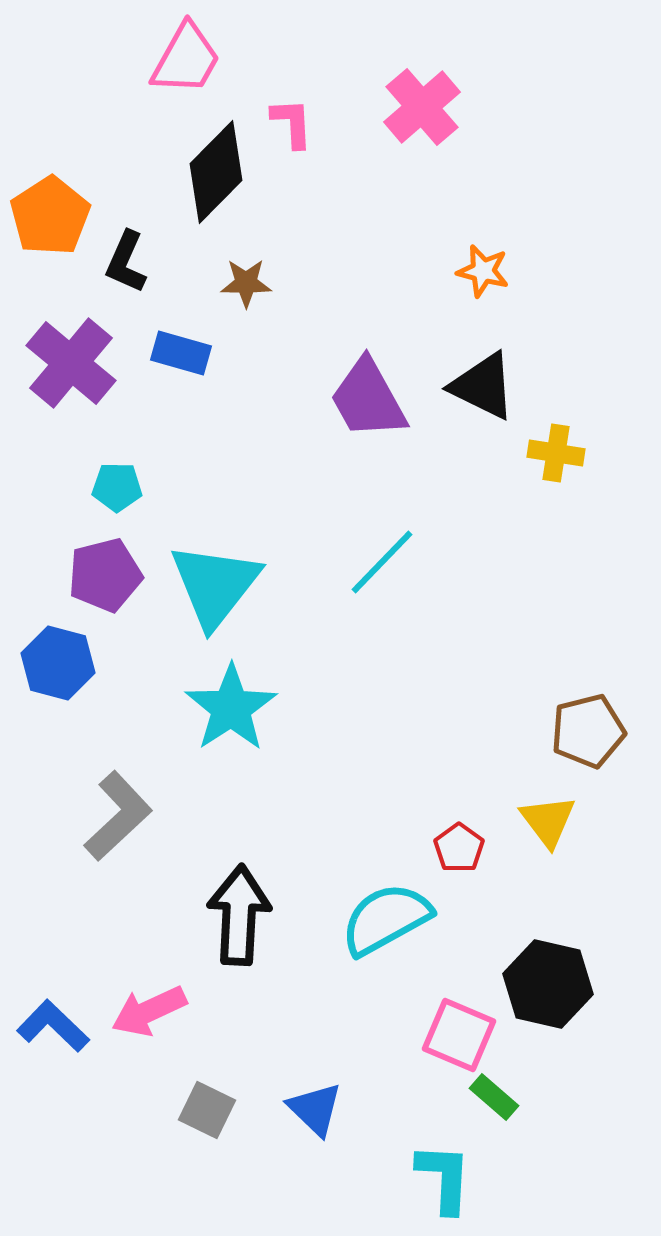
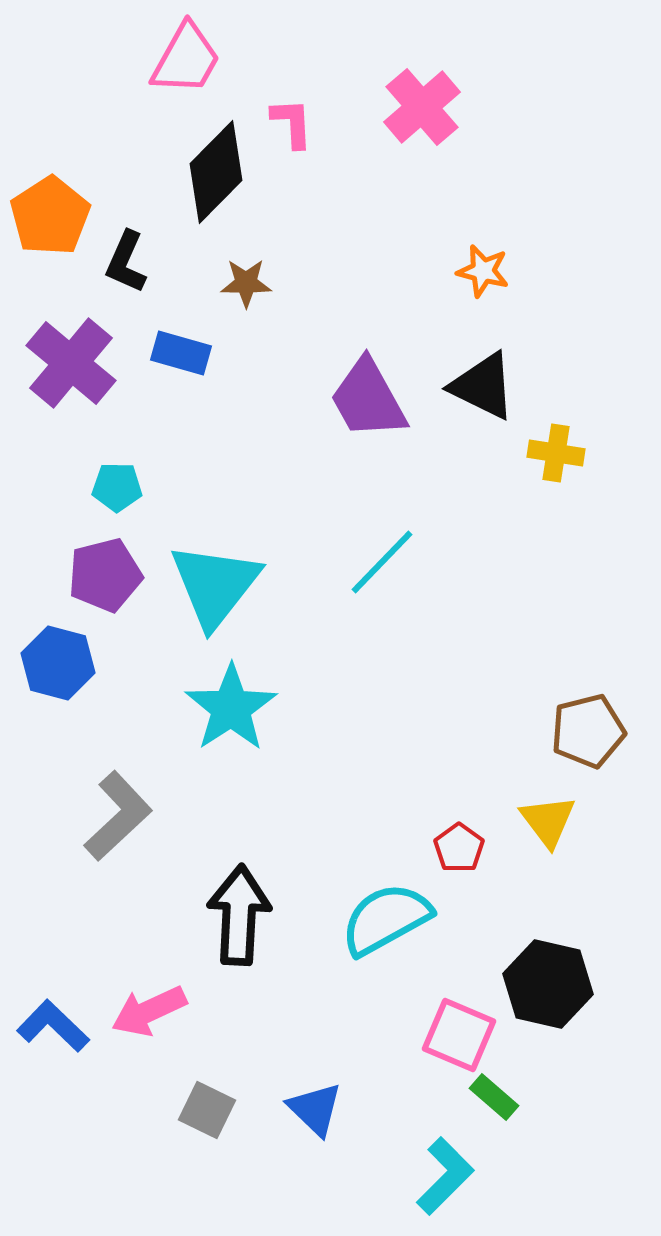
cyan L-shape: moved 1 px right, 2 px up; rotated 42 degrees clockwise
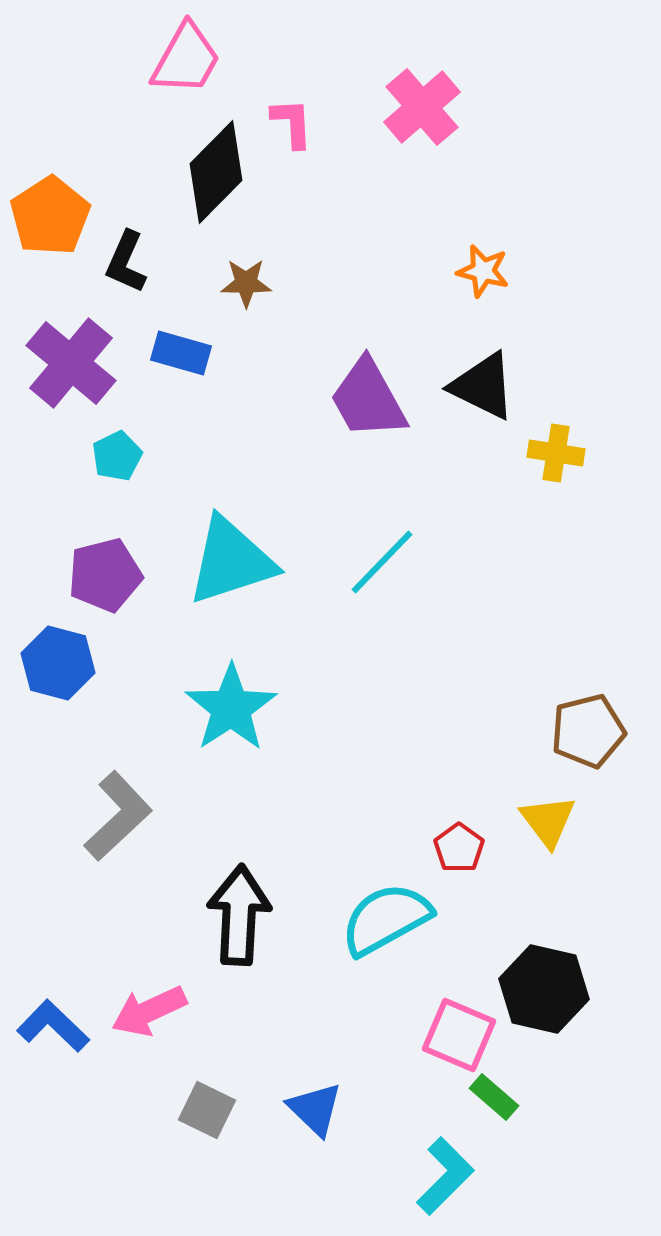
cyan pentagon: moved 31 px up; rotated 27 degrees counterclockwise
cyan triangle: moved 16 px right, 24 px up; rotated 34 degrees clockwise
black hexagon: moved 4 px left, 5 px down
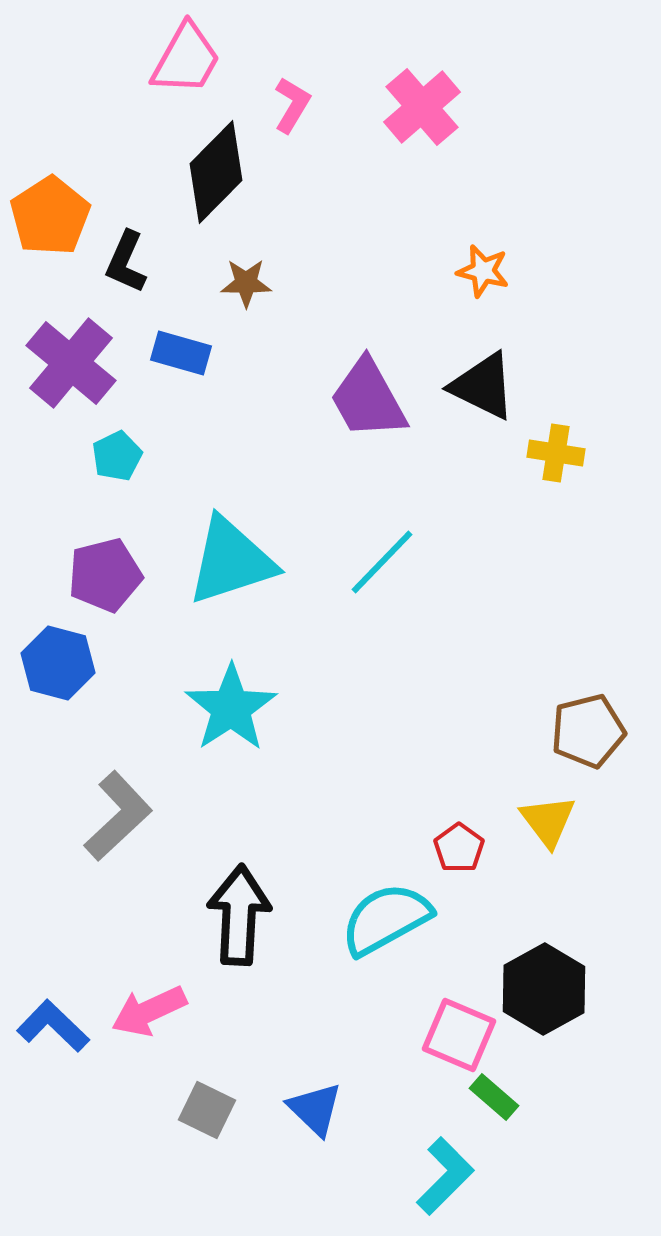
pink L-shape: moved 18 px up; rotated 34 degrees clockwise
black hexagon: rotated 18 degrees clockwise
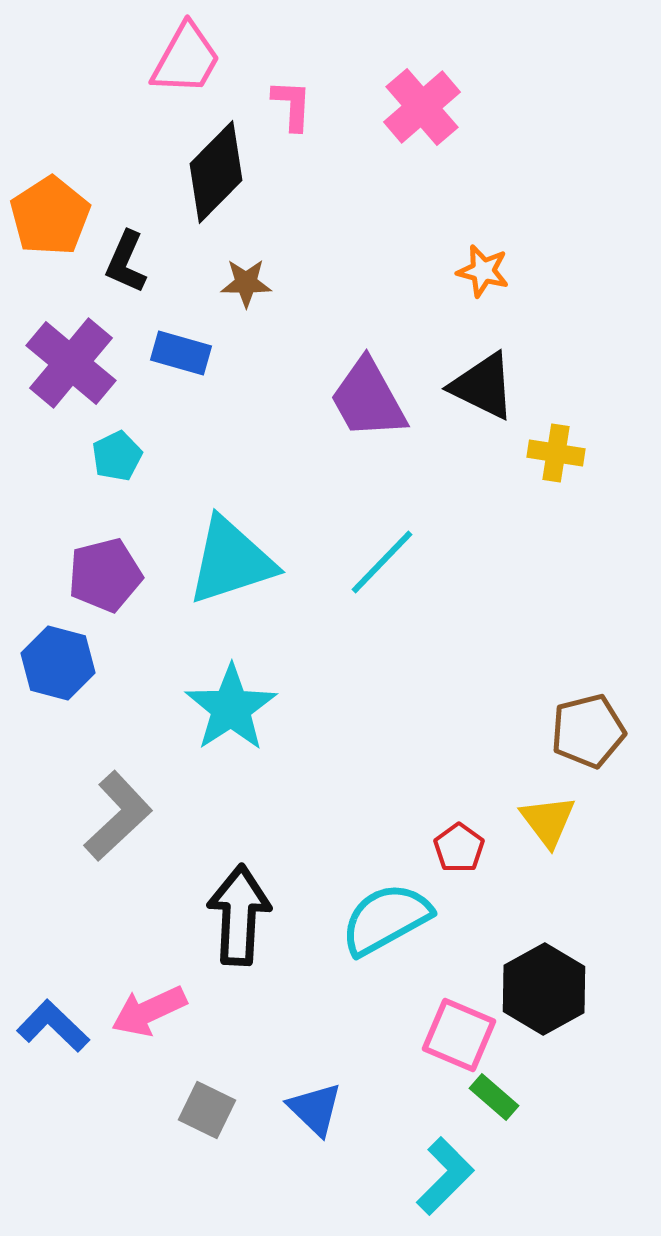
pink L-shape: rotated 28 degrees counterclockwise
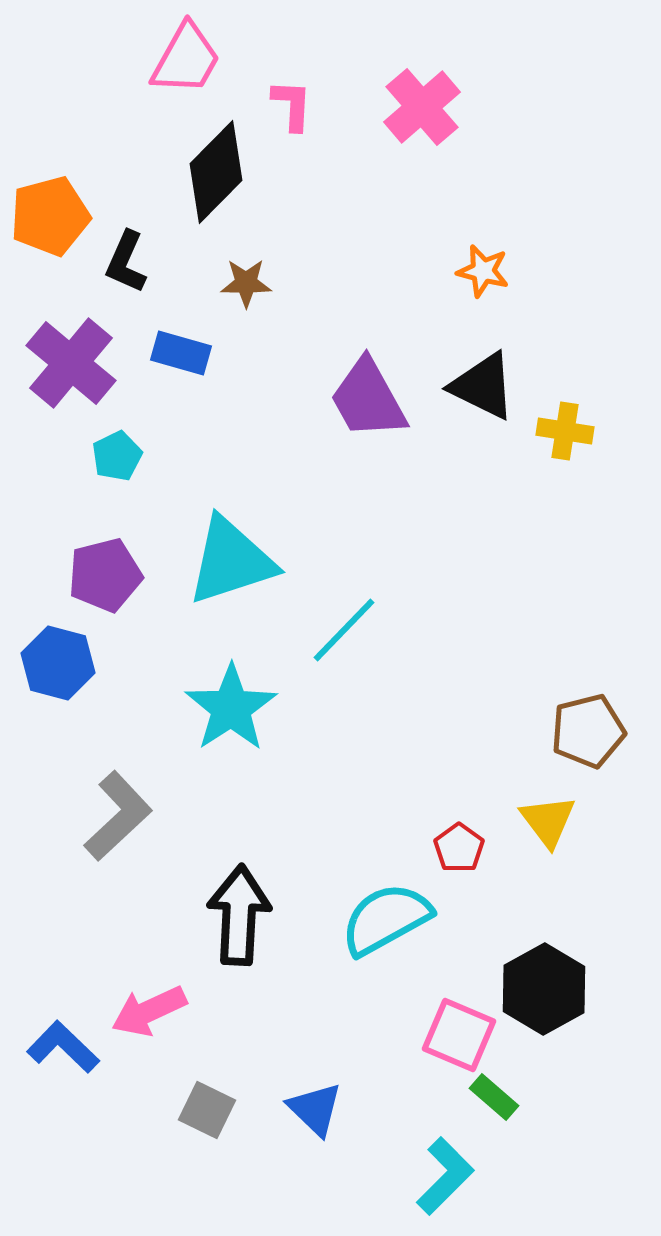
orange pentagon: rotated 18 degrees clockwise
yellow cross: moved 9 px right, 22 px up
cyan line: moved 38 px left, 68 px down
blue L-shape: moved 10 px right, 21 px down
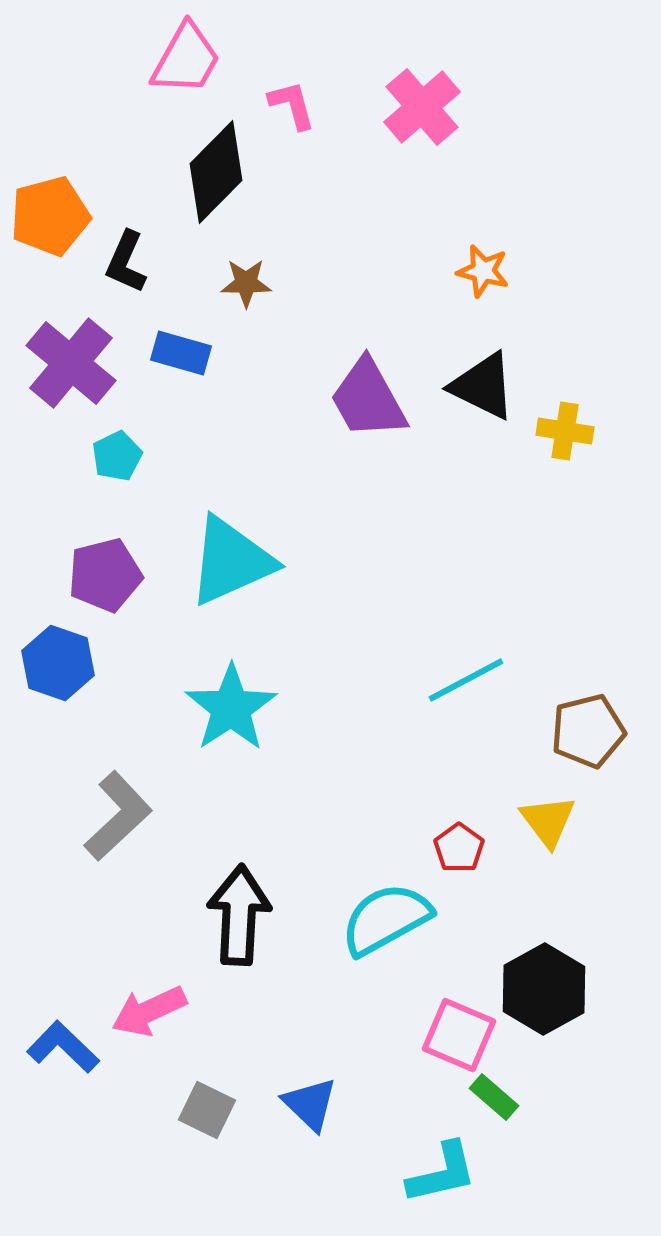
pink L-shape: rotated 18 degrees counterclockwise
cyan triangle: rotated 6 degrees counterclockwise
cyan line: moved 122 px right, 50 px down; rotated 18 degrees clockwise
blue hexagon: rotated 4 degrees clockwise
blue triangle: moved 5 px left, 5 px up
cyan L-shape: moved 3 px left, 3 px up; rotated 32 degrees clockwise
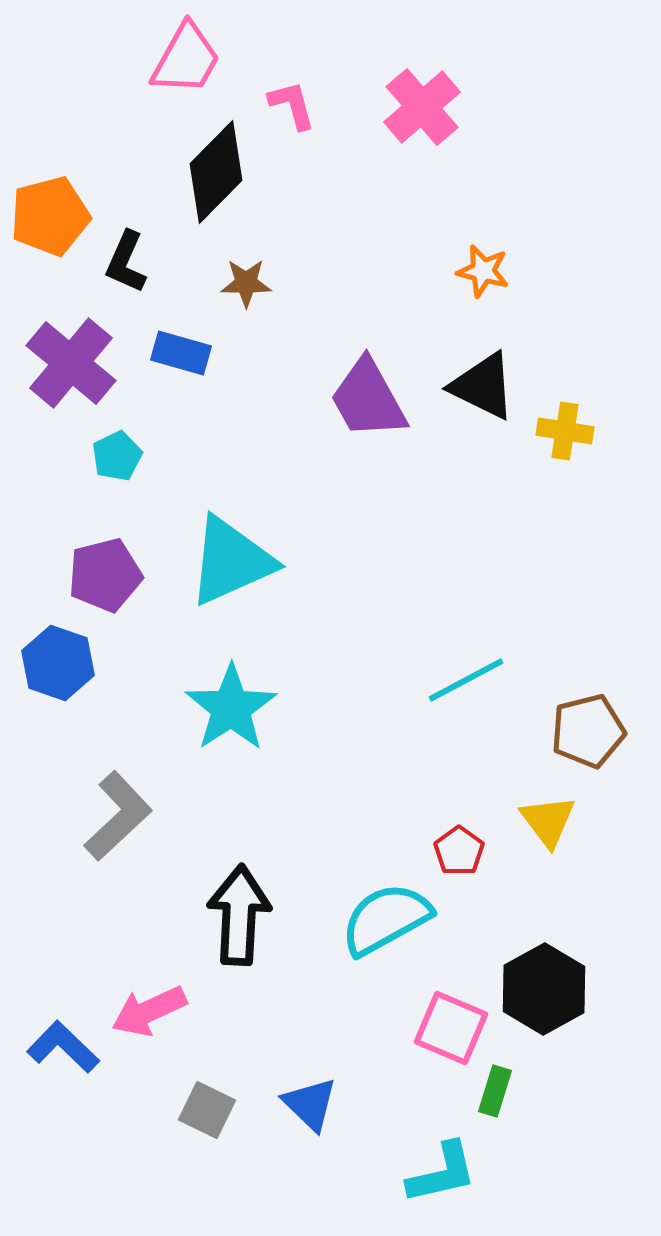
red pentagon: moved 3 px down
pink square: moved 8 px left, 7 px up
green rectangle: moved 1 px right, 6 px up; rotated 66 degrees clockwise
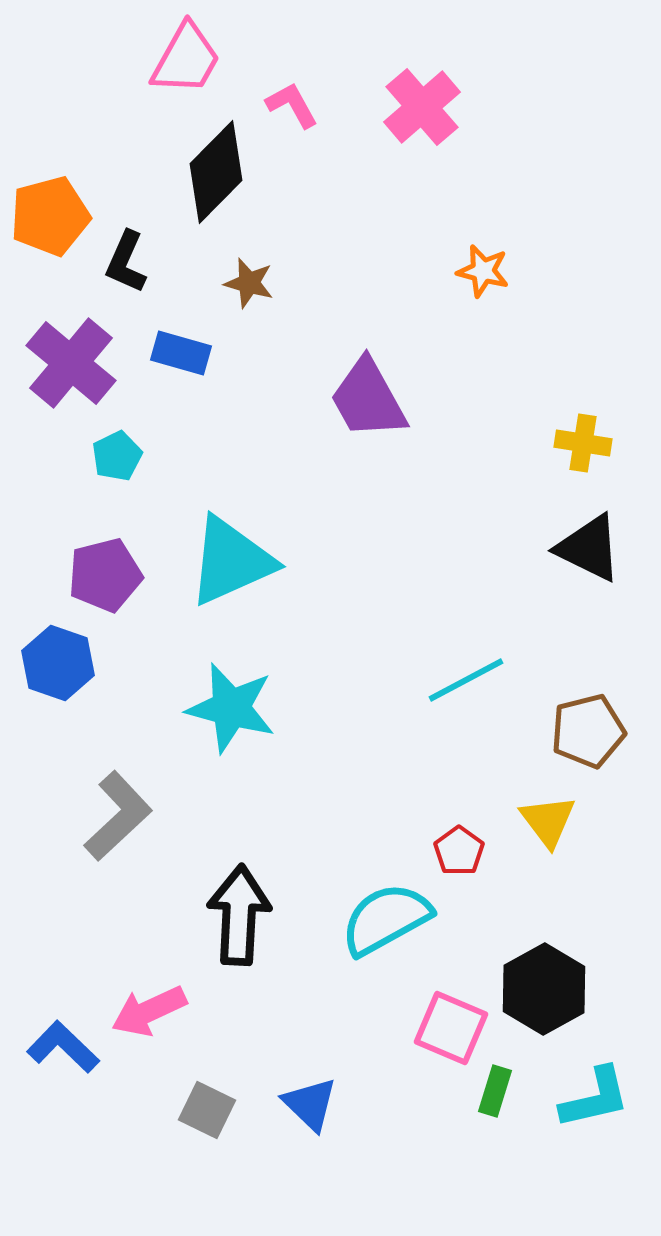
pink L-shape: rotated 14 degrees counterclockwise
brown star: moved 3 px right; rotated 15 degrees clockwise
black triangle: moved 106 px right, 162 px down
yellow cross: moved 18 px right, 12 px down
cyan star: rotated 24 degrees counterclockwise
cyan L-shape: moved 153 px right, 75 px up
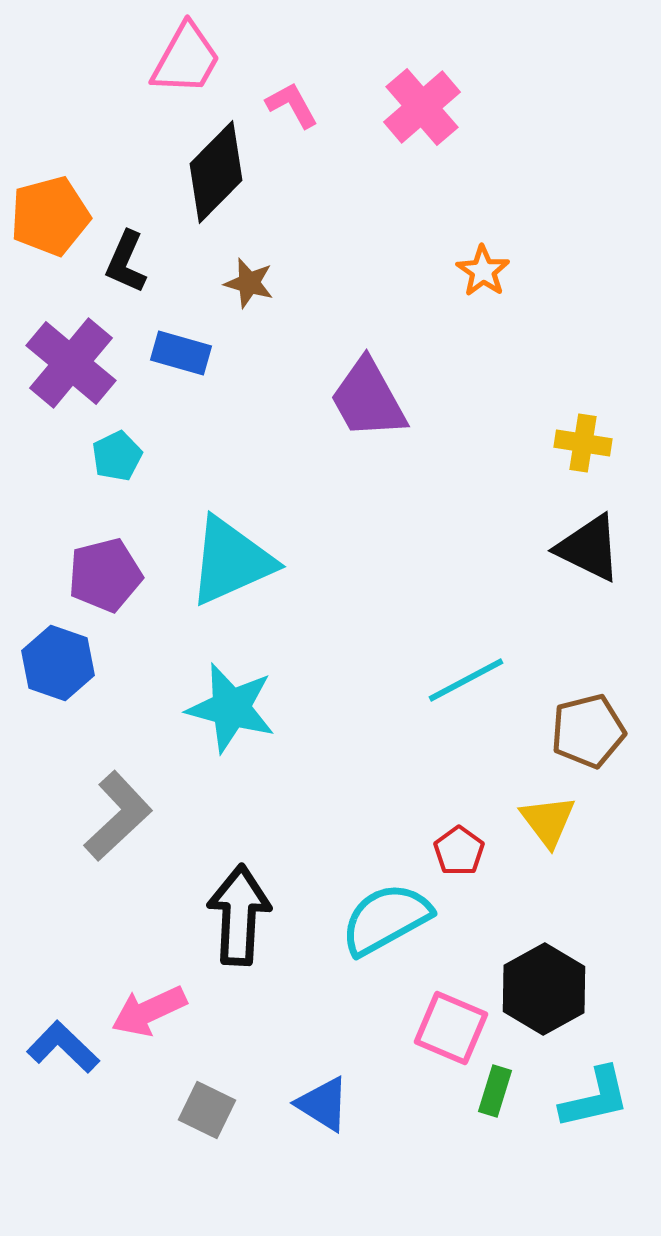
orange star: rotated 20 degrees clockwise
blue triangle: moved 13 px right; rotated 12 degrees counterclockwise
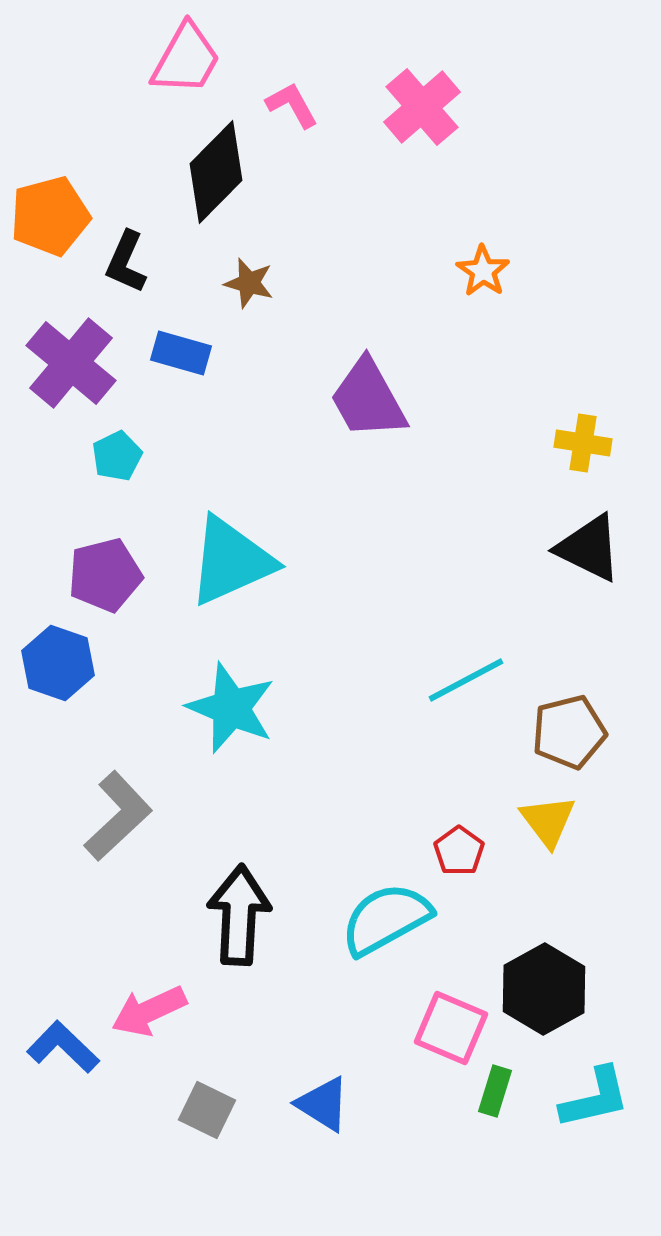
cyan star: rotated 8 degrees clockwise
brown pentagon: moved 19 px left, 1 px down
